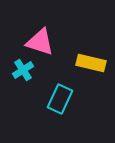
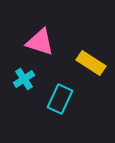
yellow rectangle: rotated 20 degrees clockwise
cyan cross: moved 1 px right, 9 px down
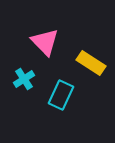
pink triangle: moved 5 px right; rotated 28 degrees clockwise
cyan rectangle: moved 1 px right, 4 px up
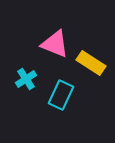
pink triangle: moved 10 px right, 2 px down; rotated 24 degrees counterclockwise
cyan cross: moved 2 px right
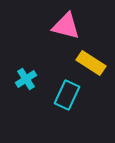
pink triangle: moved 11 px right, 18 px up; rotated 8 degrees counterclockwise
cyan rectangle: moved 6 px right
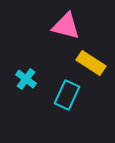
cyan cross: rotated 20 degrees counterclockwise
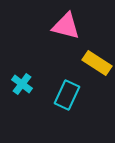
yellow rectangle: moved 6 px right
cyan cross: moved 4 px left, 5 px down
